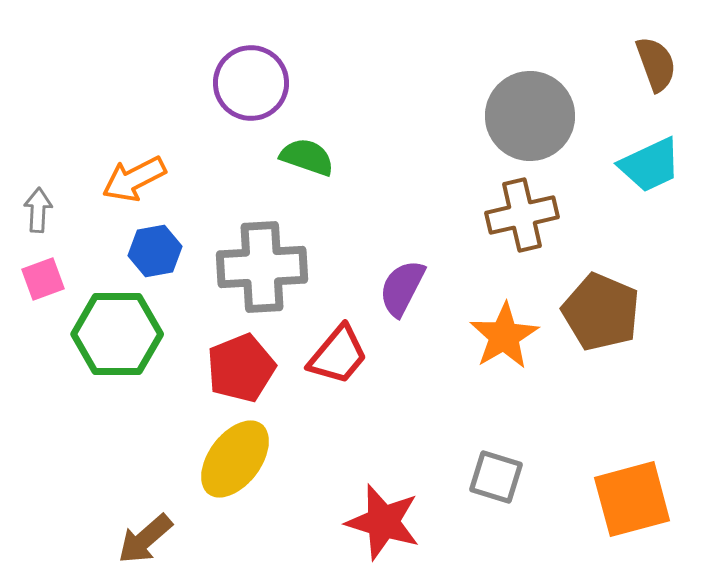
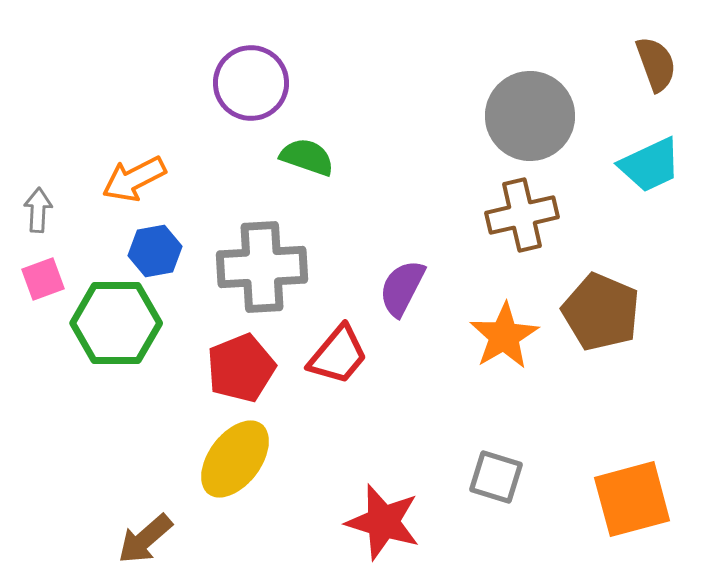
green hexagon: moved 1 px left, 11 px up
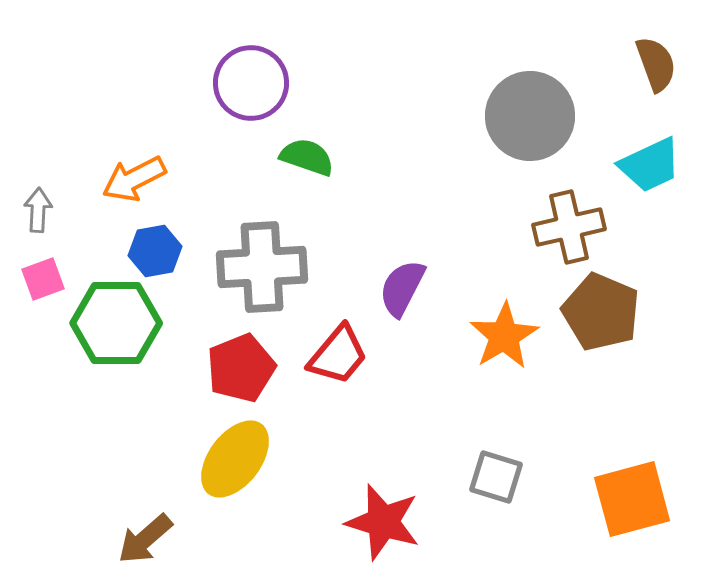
brown cross: moved 47 px right, 12 px down
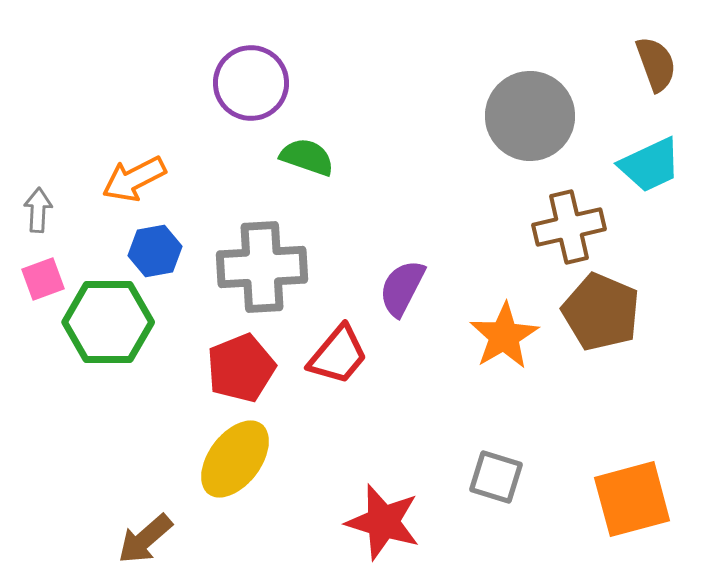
green hexagon: moved 8 px left, 1 px up
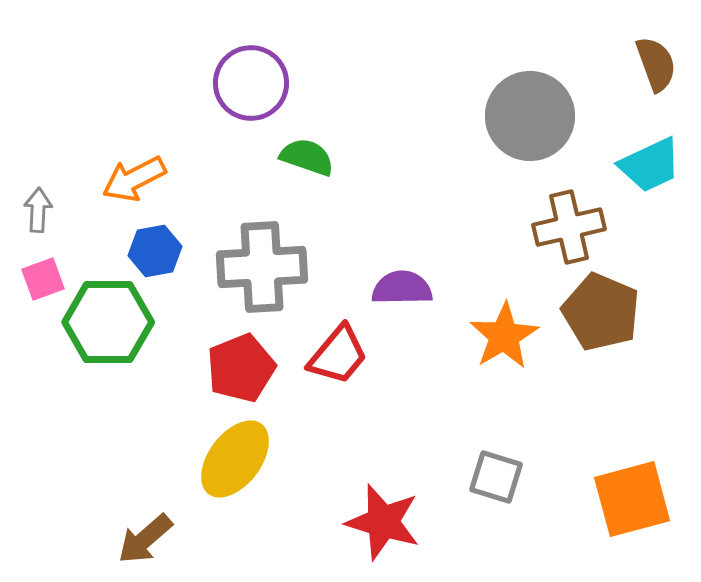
purple semicircle: rotated 62 degrees clockwise
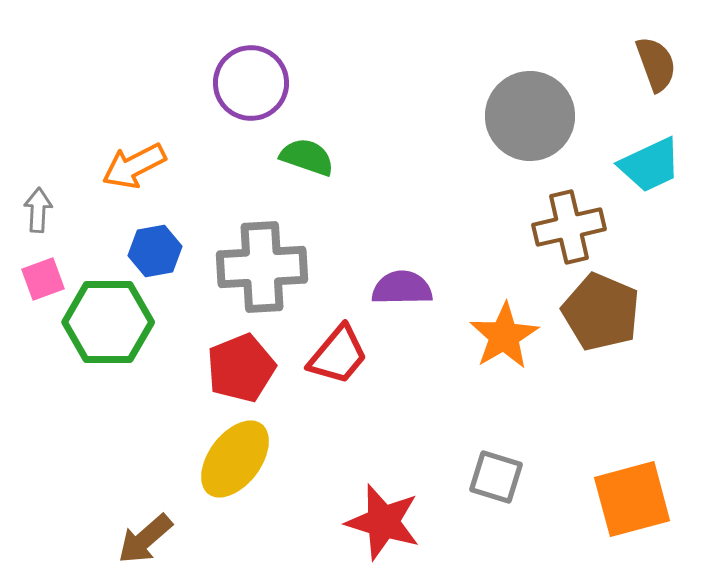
orange arrow: moved 13 px up
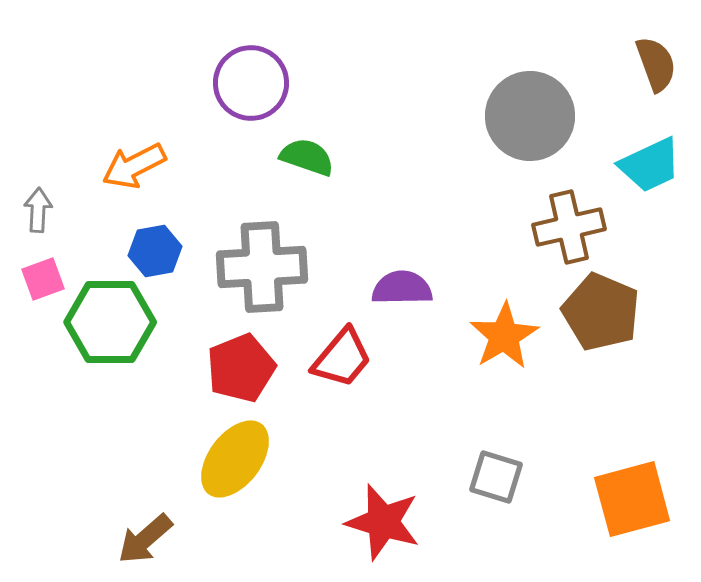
green hexagon: moved 2 px right
red trapezoid: moved 4 px right, 3 px down
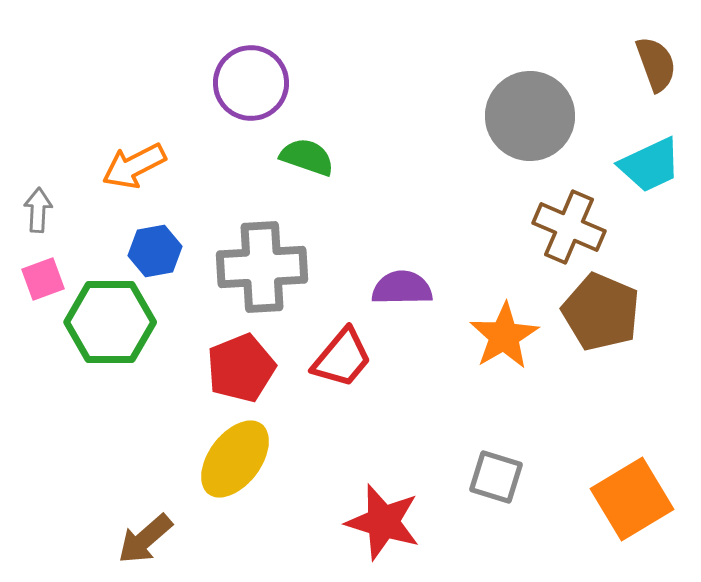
brown cross: rotated 36 degrees clockwise
orange square: rotated 16 degrees counterclockwise
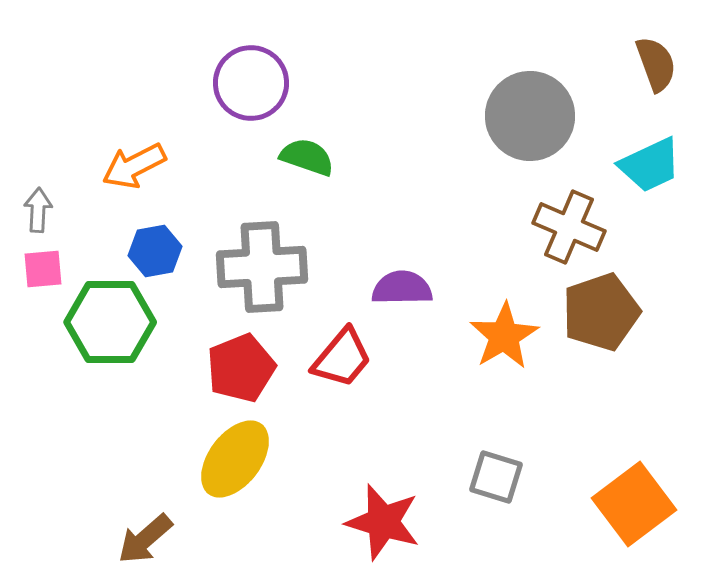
pink square: moved 10 px up; rotated 15 degrees clockwise
brown pentagon: rotated 30 degrees clockwise
orange square: moved 2 px right, 5 px down; rotated 6 degrees counterclockwise
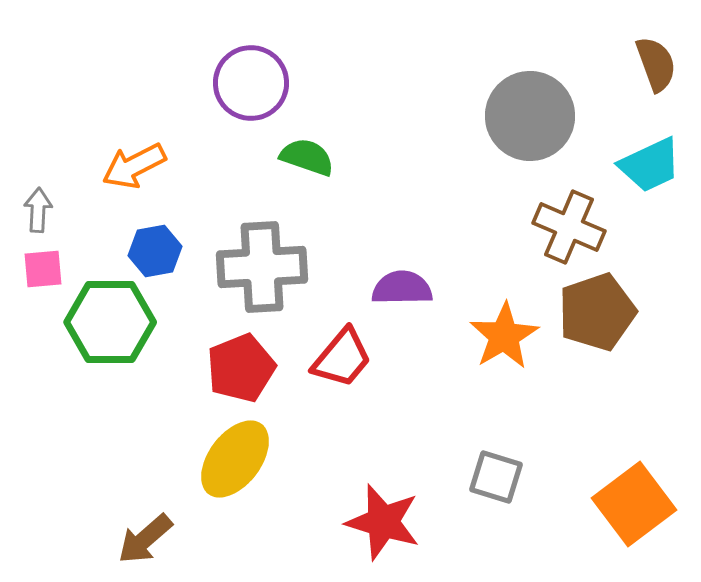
brown pentagon: moved 4 px left
